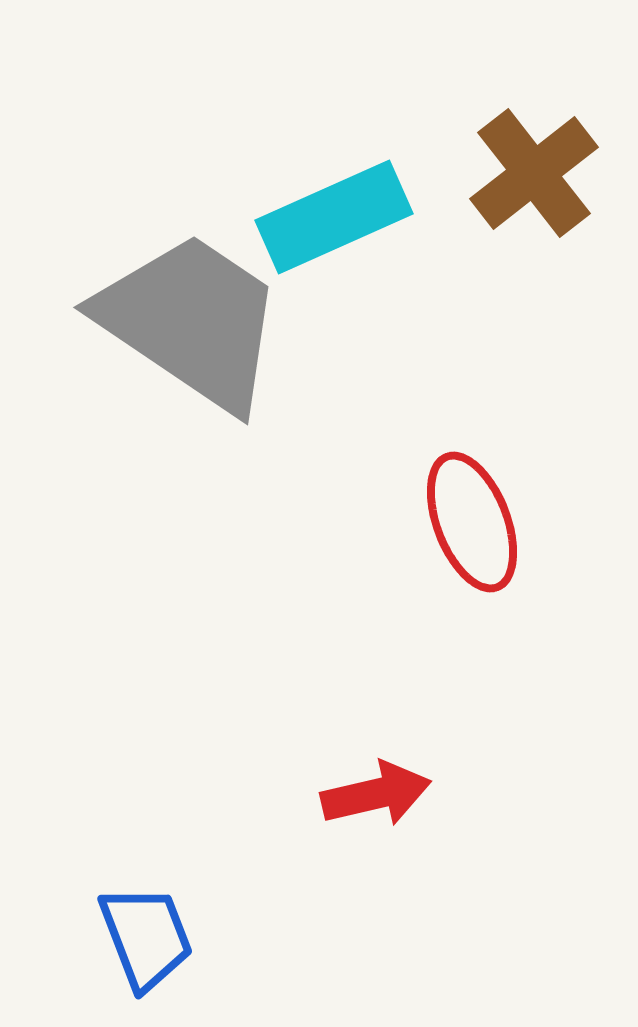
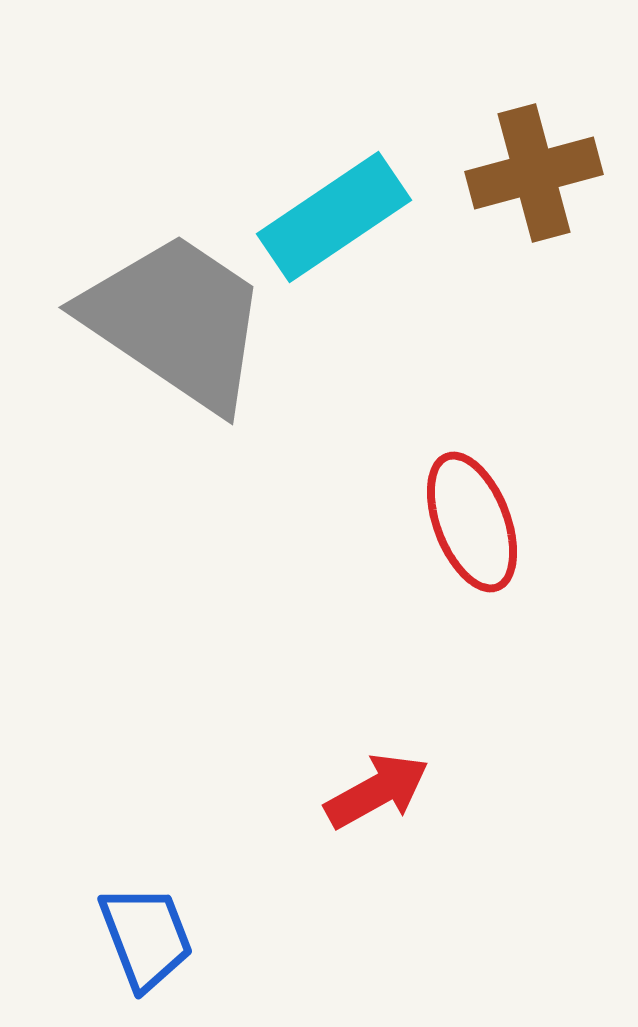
brown cross: rotated 23 degrees clockwise
cyan rectangle: rotated 10 degrees counterclockwise
gray trapezoid: moved 15 px left
red arrow: moved 1 px right, 3 px up; rotated 16 degrees counterclockwise
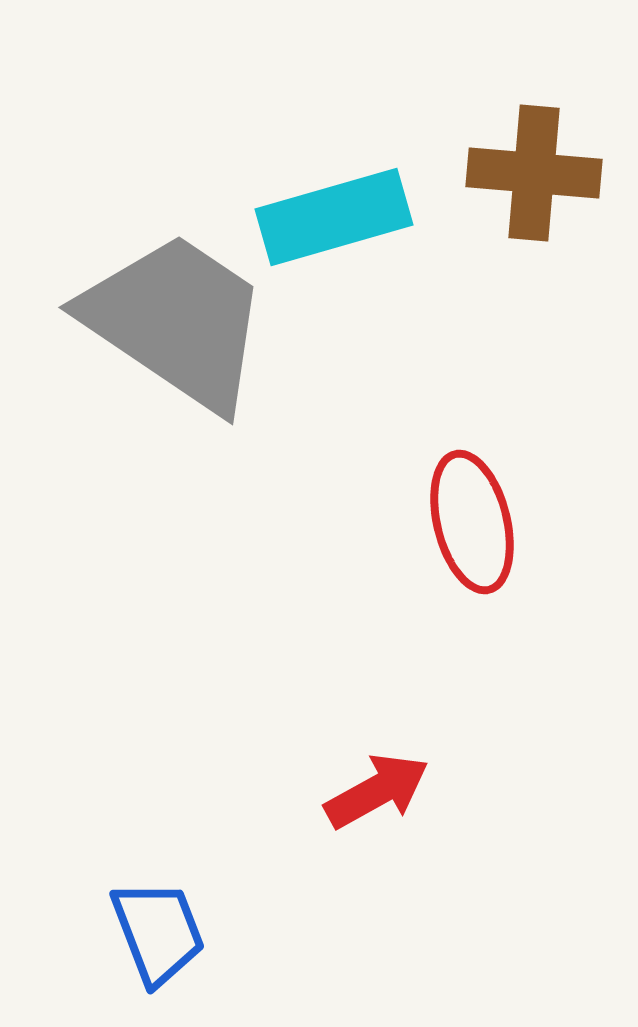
brown cross: rotated 20 degrees clockwise
cyan rectangle: rotated 18 degrees clockwise
red ellipse: rotated 7 degrees clockwise
blue trapezoid: moved 12 px right, 5 px up
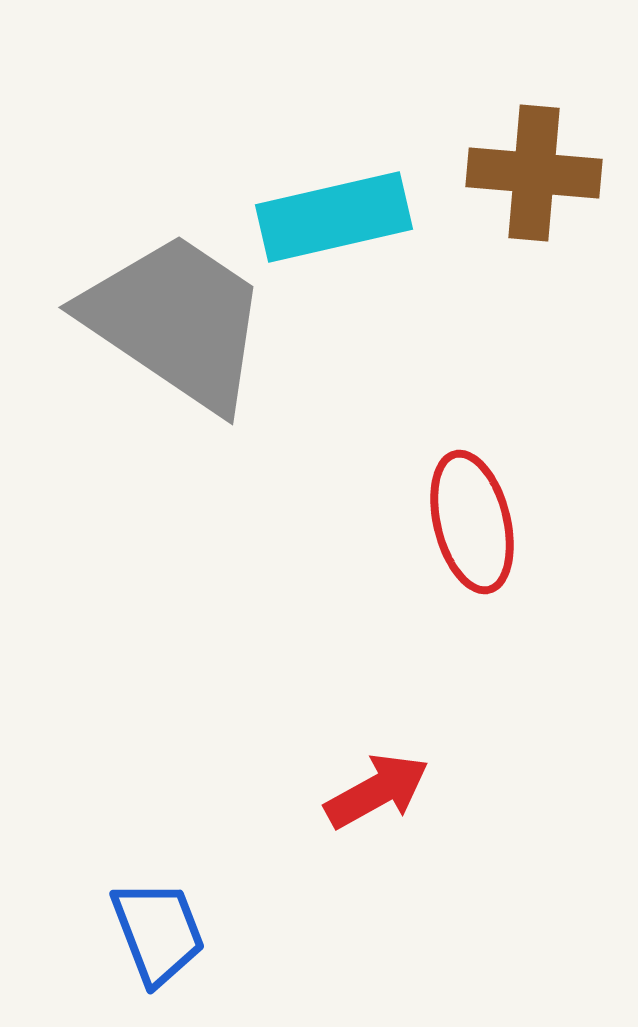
cyan rectangle: rotated 3 degrees clockwise
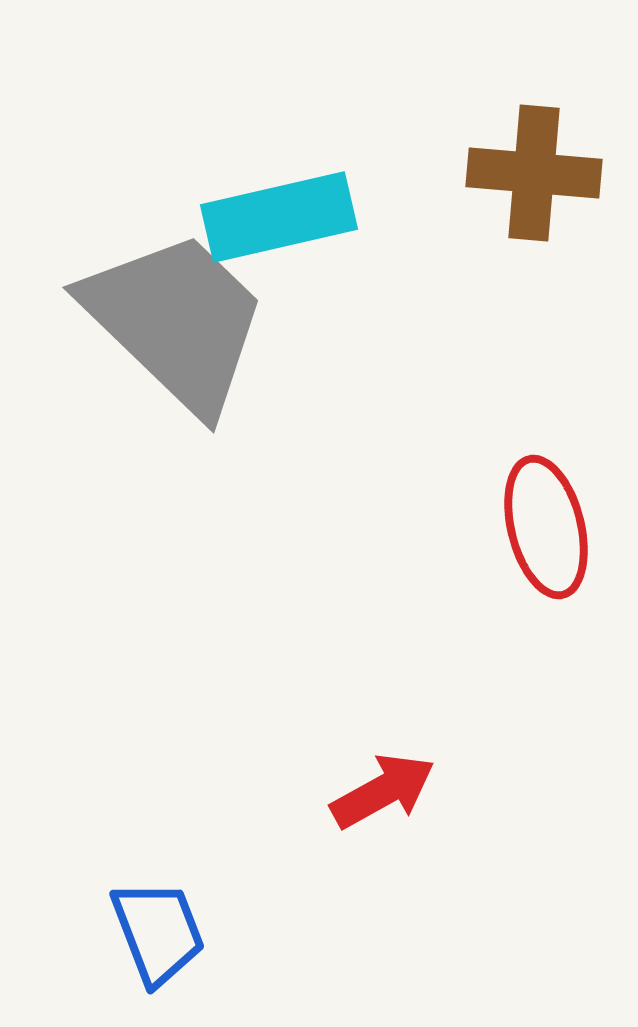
cyan rectangle: moved 55 px left
gray trapezoid: rotated 10 degrees clockwise
red ellipse: moved 74 px right, 5 px down
red arrow: moved 6 px right
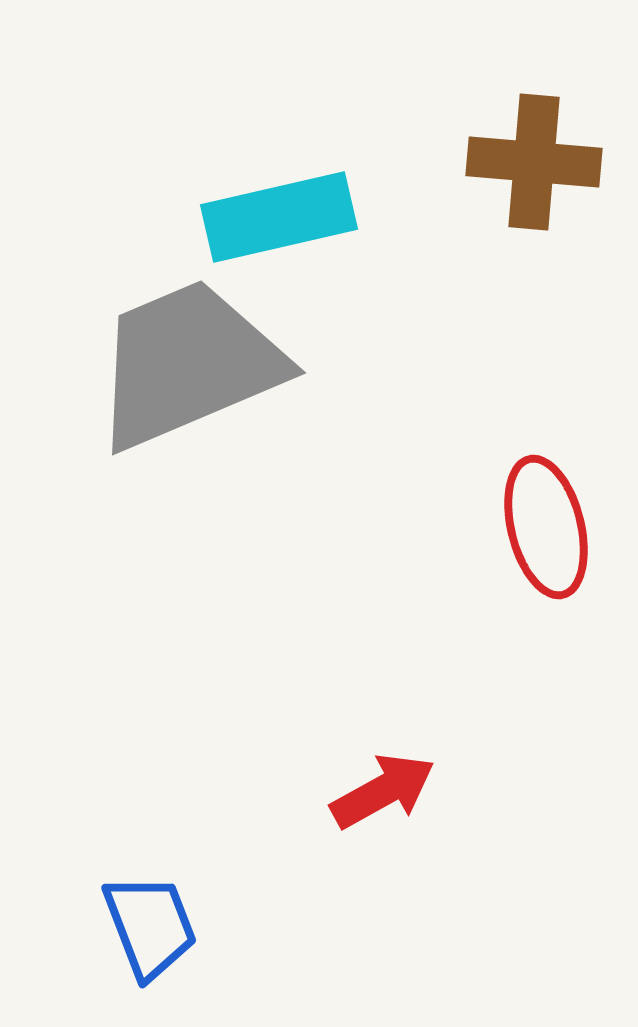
brown cross: moved 11 px up
gray trapezoid: moved 12 px right, 43 px down; rotated 67 degrees counterclockwise
blue trapezoid: moved 8 px left, 6 px up
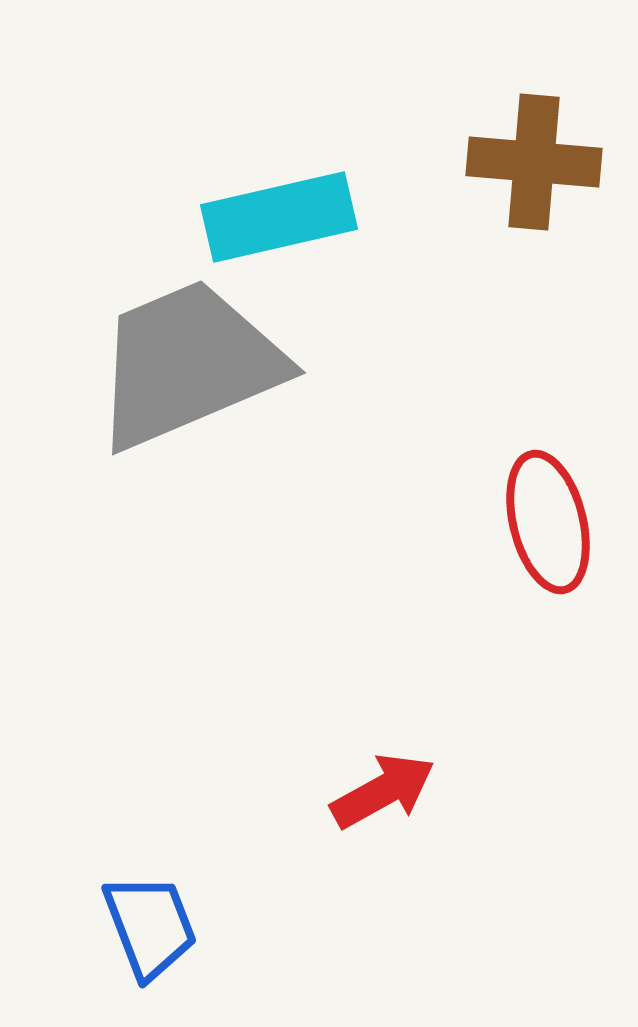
red ellipse: moved 2 px right, 5 px up
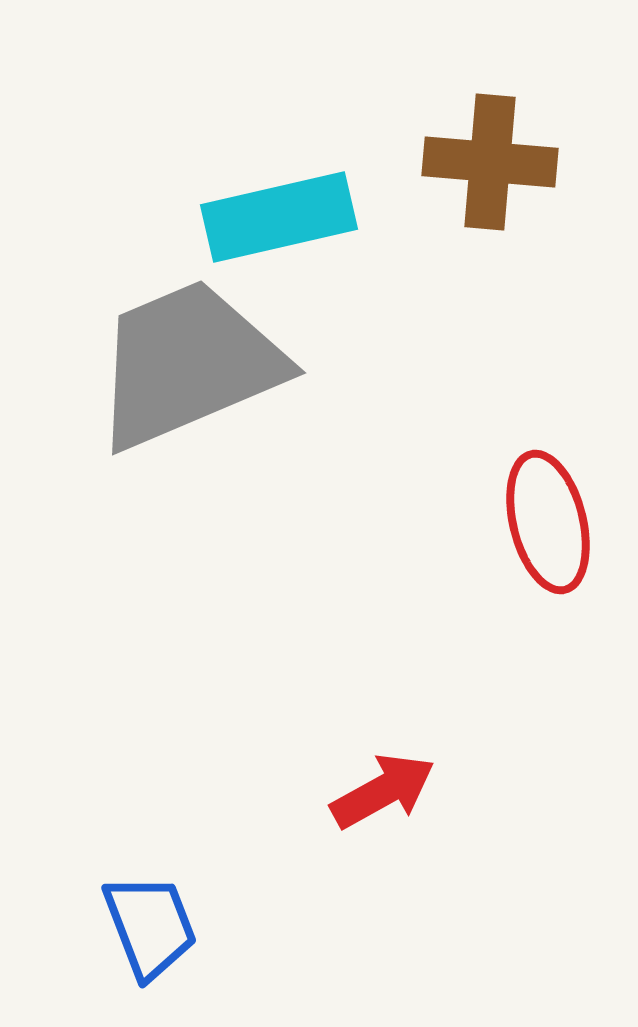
brown cross: moved 44 px left
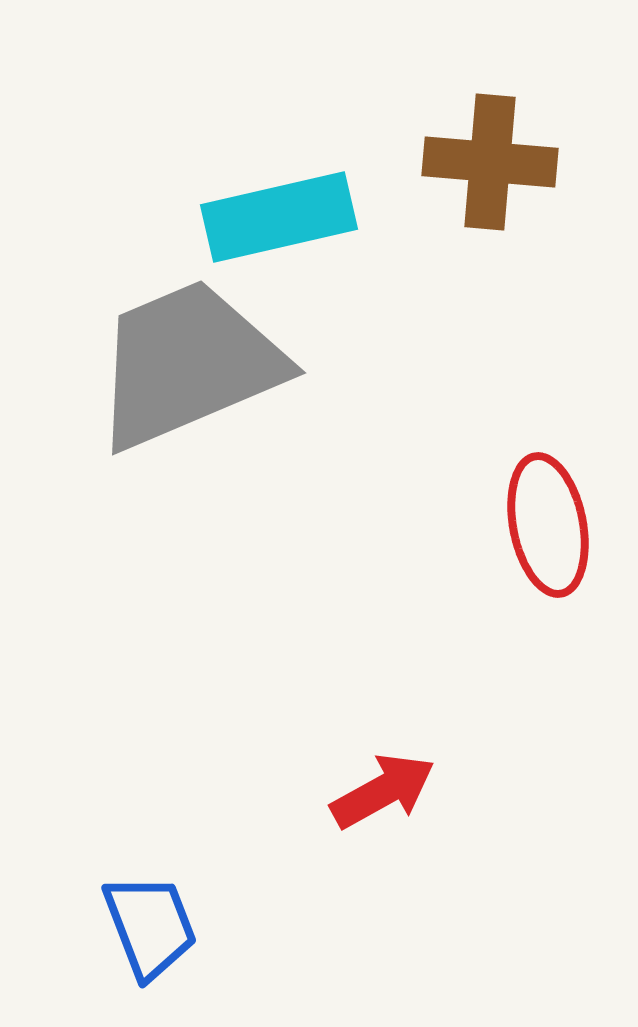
red ellipse: moved 3 px down; rotated 3 degrees clockwise
